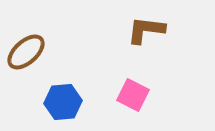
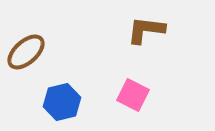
blue hexagon: moved 1 px left; rotated 9 degrees counterclockwise
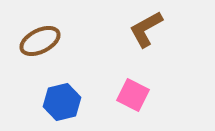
brown L-shape: moved 1 px up; rotated 36 degrees counterclockwise
brown ellipse: moved 14 px right, 11 px up; rotated 15 degrees clockwise
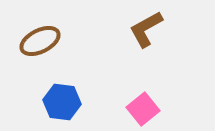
pink square: moved 10 px right, 14 px down; rotated 24 degrees clockwise
blue hexagon: rotated 21 degrees clockwise
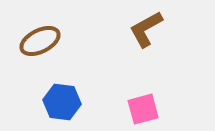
pink square: rotated 24 degrees clockwise
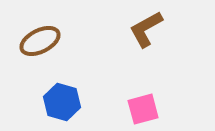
blue hexagon: rotated 9 degrees clockwise
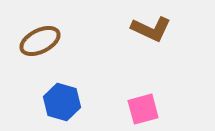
brown L-shape: moved 5 px right; rotated 126 degrees counterclockwise
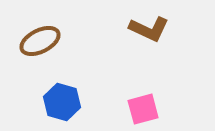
brown L-shape: moved 2 px left
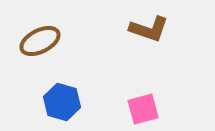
brown L-shape: rotated 6 degrees counterclockwise
